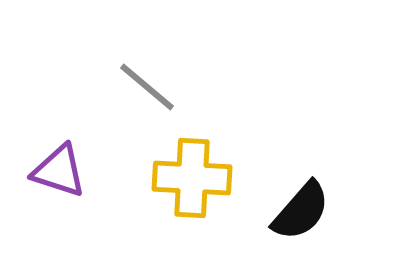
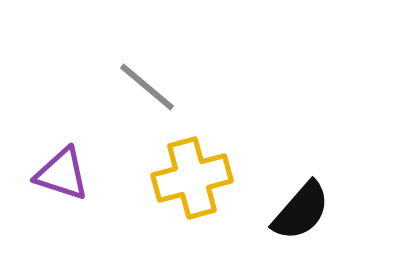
purple triangle: moved 3 px right, 3 px down
yellow cross: rotated 18 degrees counterclockwise
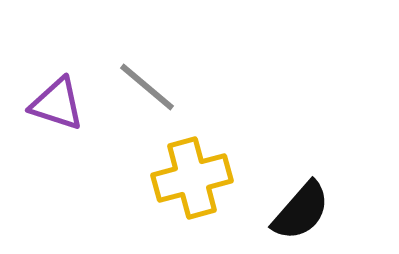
purple triangle: moved 5 px left, 70 px up
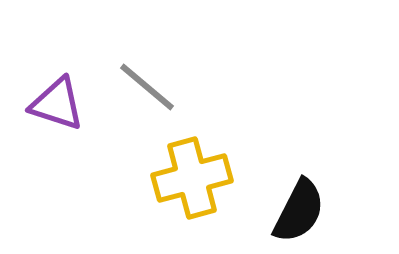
black semicircle: moved 2 px left; rotated 14 degrees counterclockwise
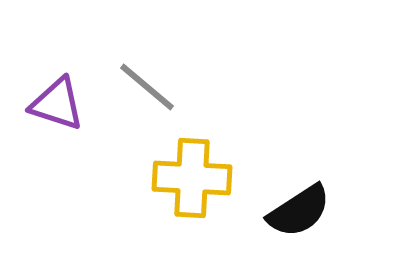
yellow cross: rotated 18 degrees clockwise
black semicircle: rotated 30 degrees clockwise
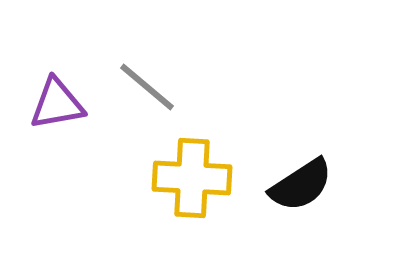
purple triangle: rotated 28 degrees counterclockwise
black semicircle: moved 2 px right, 26 px up
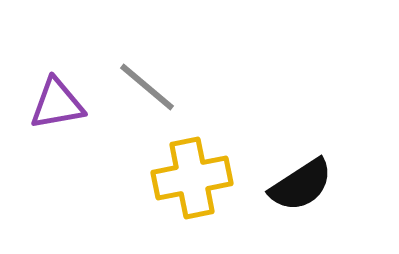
yellow cross: rotated 14 degrees counterclockwise
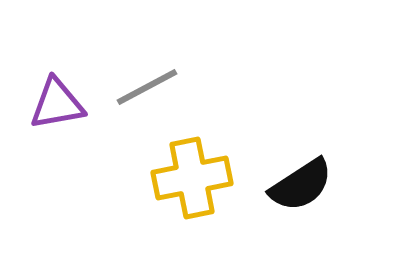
gray line: rotated 68 degrees counterclockwise
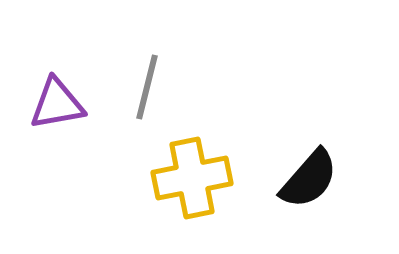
gray line: rotated 48 degrees counterclockwise
black semicircle: moved 8 px right, 6 px up; rotated 16 degrees counterclockwise
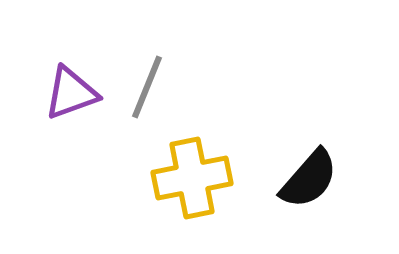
gray line: rotated 8 degrees clockwise
purple triangle: moved 14 px right, 11 px up; rotated 10 degrees counterclockwise
